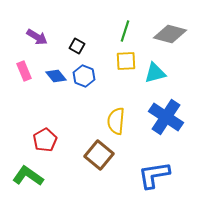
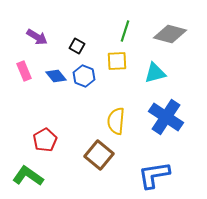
yellow square: moved 9 px left
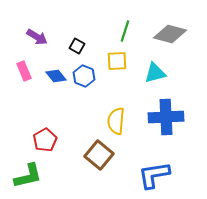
blue cross: rotated 36 degrees counterclockwise
green L-shape: rotated 132 degrees clockwise
